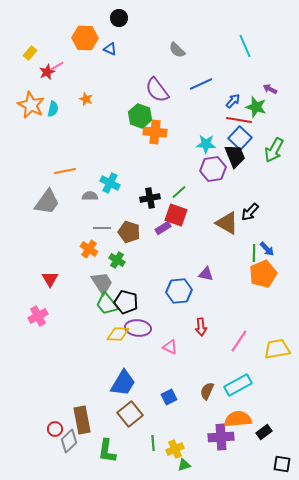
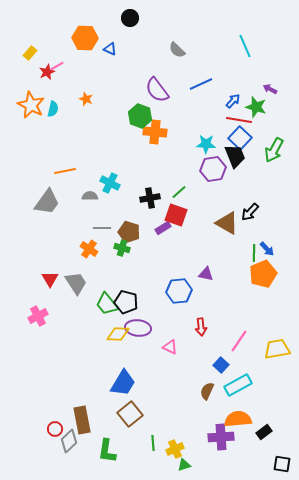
black circle at (119, 18): moved 11 px right
green cross at (117, 260): moved 5 px right, 12 px up; rotated 14 degrees counterclockwise
gray trapezoid at (102, 283): moved 26 px left
blue square at (169, 397): moved 52 px right, 32 px up; rotated 21 degrees counterclockwise
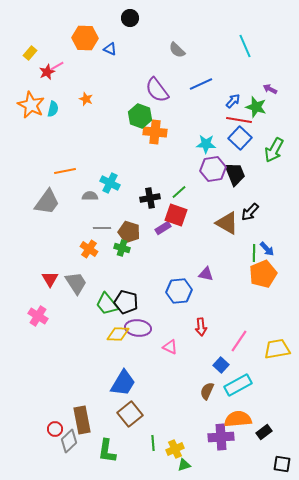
black trapezoid at (235, 156): moved 18 px down
pink cross at (38, 316): rotated 30 degrees counterclockwise
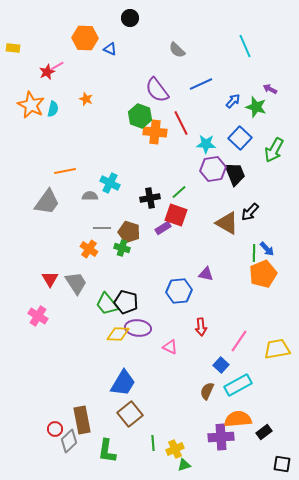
yellow rectangle at (30, 53): moved 17 px left, 5 px up; rotated 56 degrees clockwise
red line at (239, 120): moved 58 px left, 3 px down; rotated 55 degrees clockwise
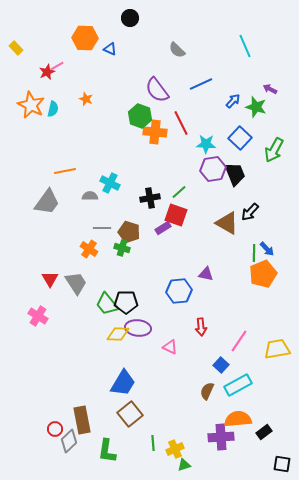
yellow rectangle at (13, 48): moved 3 px right; rotated 40 degrees clockwise
black pentagon at (126, 302): rotated 15 degrees counterclockwise
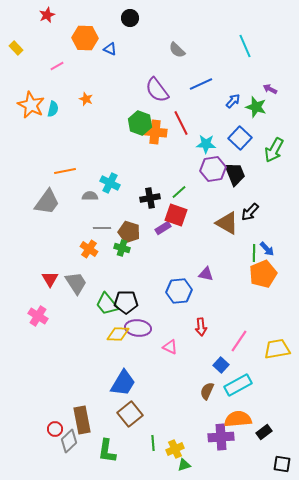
red star at (47, 72): moved 57 px up
green hexagon at (140, 116): moved 7 px down
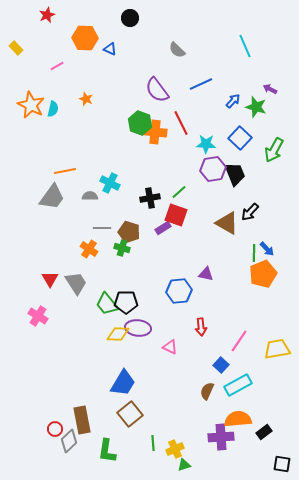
gray trapezoid at (47, 202): moved 5 px right, 5 px up
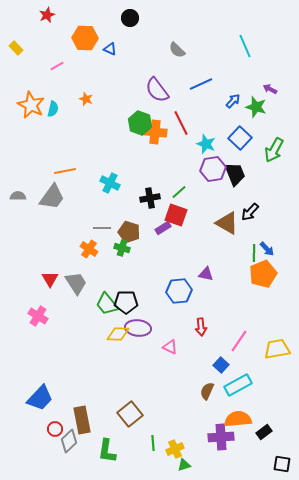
cyan star at (206, 144): rotated 18 degrees clockwise
gray semicircle at (90, 196): moved 72 px left
blue trapezoid at (123, 383): moved 83 px left, 15 px down; rotated 12 degrees clockwise
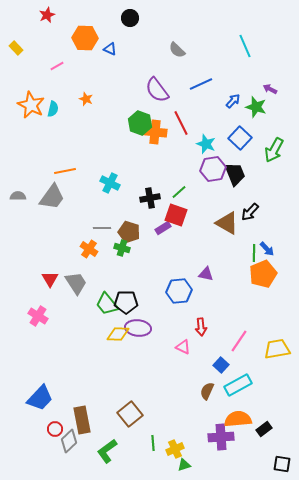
pink triangle at (170, 347): moved 13 px right
black rectangle at (264, 432): moved 3 px up
green L-shape at (107, 451): rotated 45 degrees clockwise
